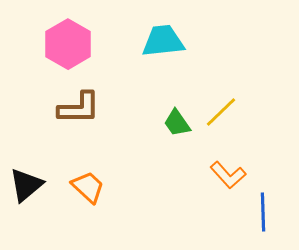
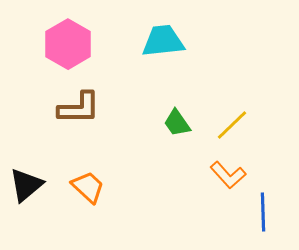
yellow line: moved 11 px right, 13 px down
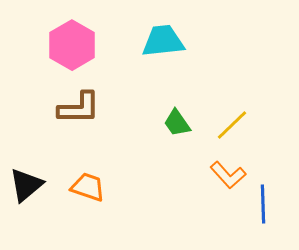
pink hexagon: moved 4 px right, 1 px down
orange trapezoid: rotated 24 degrees counterclockwise
blue line: moved 8 px up
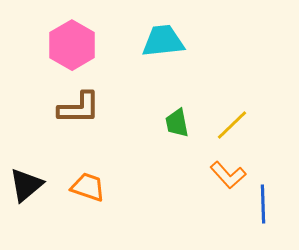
green trapezoid: rotated 24 degrees clockwise
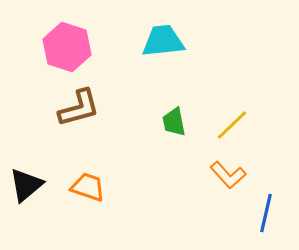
pink hexagon: moved 5 px left, 2 px down; rotated 12 degrees counterclockwise
brown L-shape: rotated 15 degrees counterclockwise
green trapezoid: moved 3 px left, 1 px up
blue line: moved 3 px right, 9 px down; rotated 15 degrees clockwise
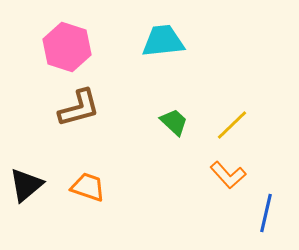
green trapezoid: rotated 144 degrees clockwise
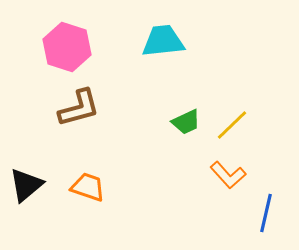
green trapezoid: moved 12 px right; rotated 112 degrees clockwise
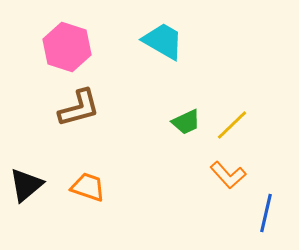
cyan trapezoid: rotated 36 degrees clockwise
